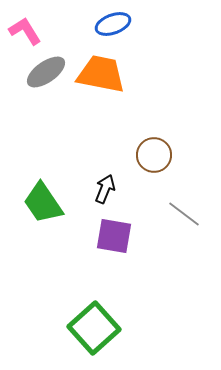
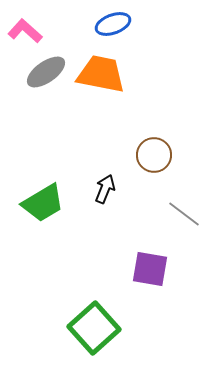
pink L-shape: rotated 16 degrees counterclockwise
green trapezoid: rotated 87 degrees counterclockwise
purple square: moved 36 px right, 33 px down
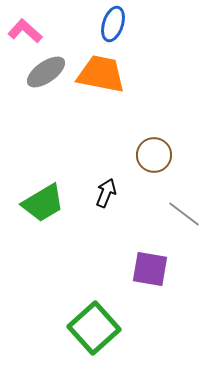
blue ellipse: rotated 52 degrees counterclockwise
black arrow: moved 1 px right, 4 px down
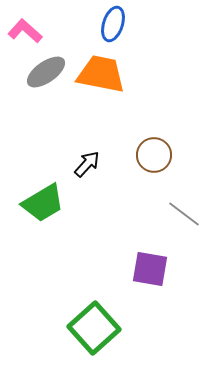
black arrow: moved 19 px left, 29 px up; rotated 20 degrees clockwise
